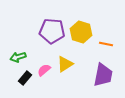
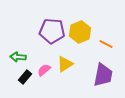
yellow hexagon: moved 1 px left; rotated 20 degrees clockwise
orange line: rotated 16 degrees clockwise
green arrow: rotated 21 degrees clockwise
black rectangle: moved 1 px up
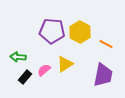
yellow hexagon: rotated 10 degrees counterclockwise
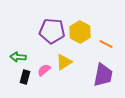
yellow triangle: moved 1 px left, 2 px up
black rectangle: rotated 24 degrees counterclockwise
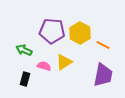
yellow hexagon: moved 1 px down
orange line: moved 3 px left, 1 px down
green arrow: moved 6 px right, 7 px up; rotated 21 degrees clockwise
pink semicircle: moved 4 px up; rotated 56 degrees clockwise
black rectangle: moved 2 px down
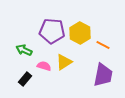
black rectangle: rotated 24 degrees clockwise
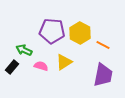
pink semicircle: moved 3 px left
black rectangle: moved 13 px left, 12 px up
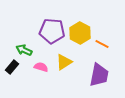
orange line: moved 1 px left, 1 px up
pink semicircle: moved 1 px down
purple trapezoid: moved 4 px left
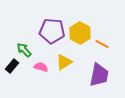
green arrow: rotated 21 degrees clockwise
black rectangle: moved 1 px up
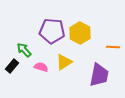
orange line: moved 11 px right, 3 px down; rotated 24 degrees counterclockwise
